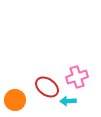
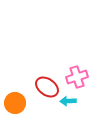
orange circle: moved 3 px down
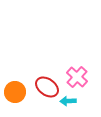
pink cross: rotated 30 degrees counterclockwise
orange circle: moved 11 px up
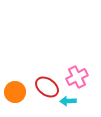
pink cross: rotated 20 degrees clockwise
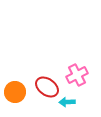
pink cross: moved 2 px up
cyan arrow: moved 1 px left, 1 px down
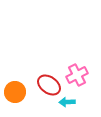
red ellipse: moved 2 px right, 2 px up
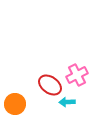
red ellipse: moved 1 px right
orange circle: moved 12 px down
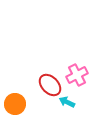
red ellipse: rotated 10 degrees clockwise
cyan arrow: rotated 28 degrees clockwise
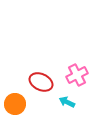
red ellipse: moved 9 px left, 3 px up; rotated 20 degrees counterclockwise
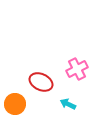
pink cross: moved 6 px up
cyan arrow: moved 1 px right, 2 px down
